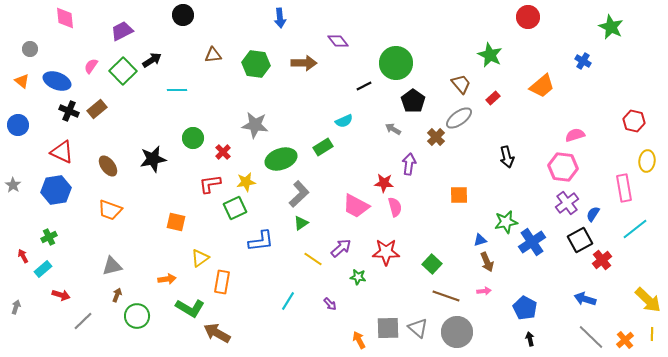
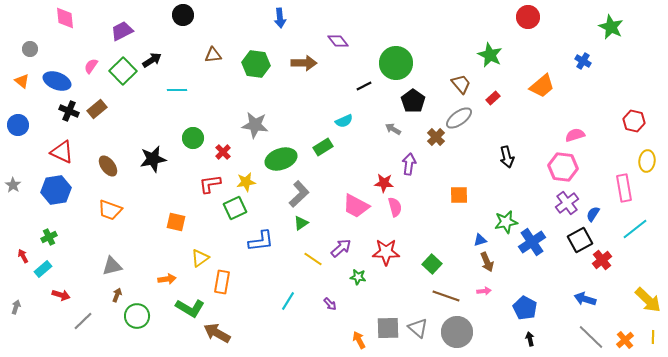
yellow line at (652, 334): moved 1 px right, 3 px down
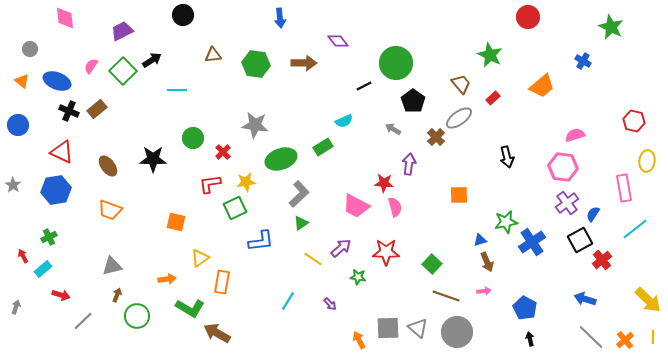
black star at (153, 159): rotated 12 degrees clockwise
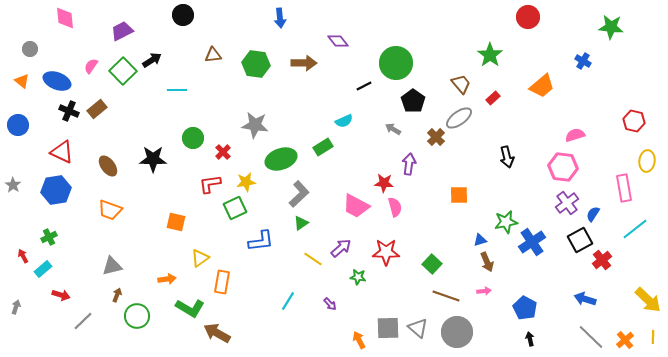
green star at (611, 27): rotated 20 degrees counterclockwise
green star at (490, 55): rotated 10 degrees clockwise
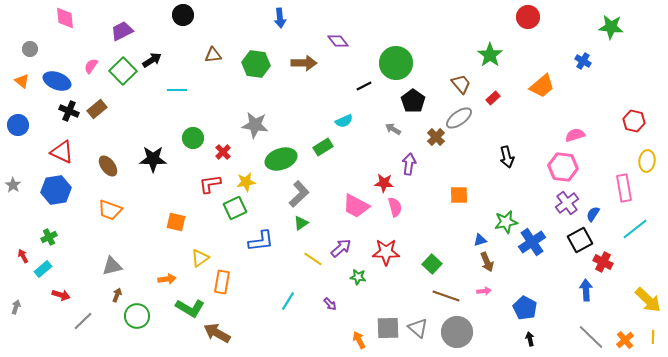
red cross at (602, 260): moved 1 px right, 2 px down; rotated 24 degrees counterclockwise
blue arrow at (585, 299): moved 1 px right, 9 px up; rotated 70 degrees clockwise
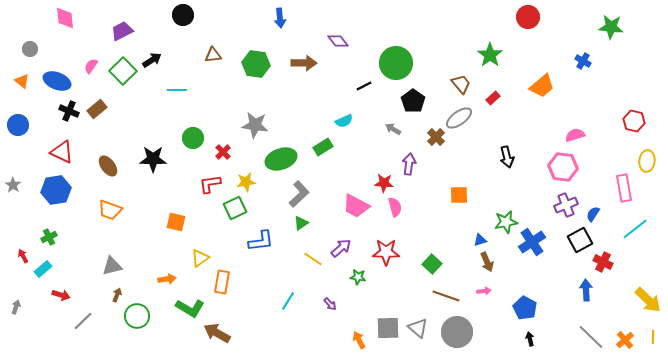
purple cross at (567, 203): moved 1 px left, 2 px down; rotated 15 degrees clockwise
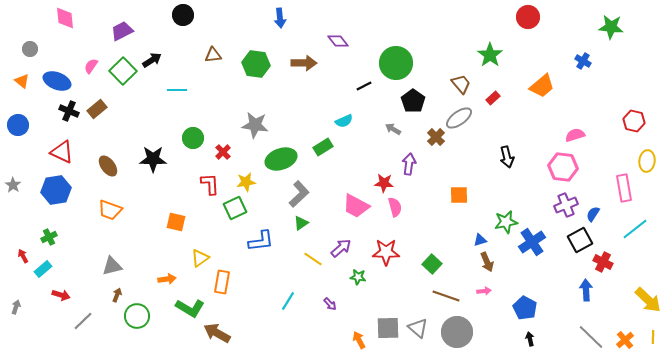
red L-shape at (210, 184): rotated 95 degrees clockwise
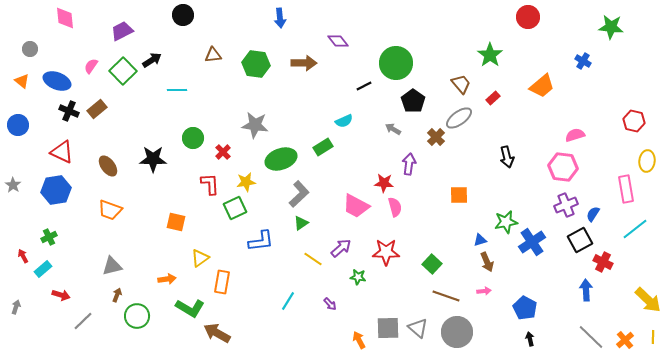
pink rectangle at (624, 188): moved 2 px right, 1 px down
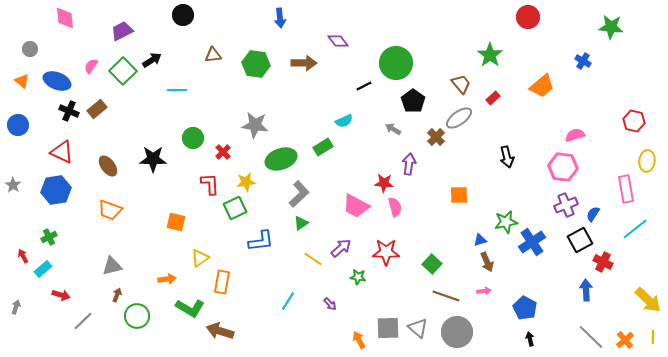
brown arrow at (217, 333): moved 3 px right, 2 px up; rotated 12 degrees counterclockwise
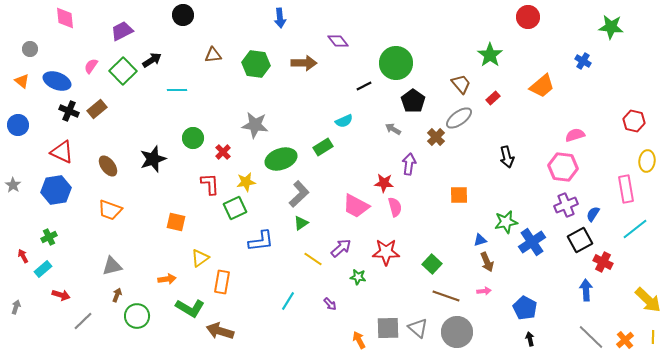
black star at (153, 159): rotated 20 degrees counterclockwise
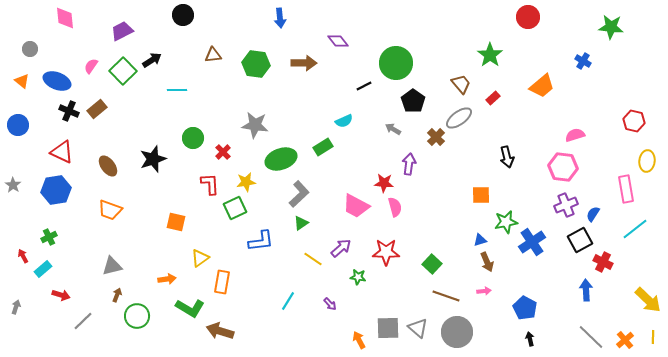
orange square at (459, 195): moved 22 px right
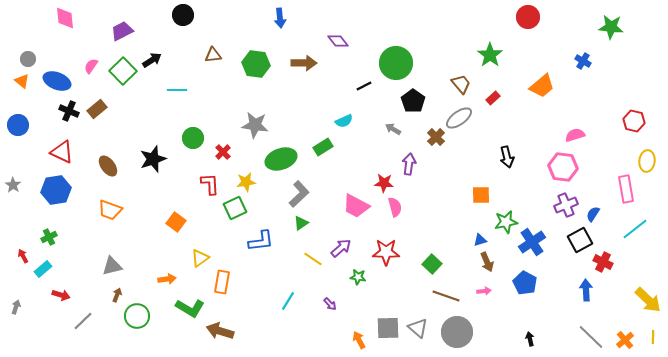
gray circle at (30, 49): moved 2 px left, 10 px down
orange square at (176, 222): rotated 24 degrees clockwise
blue pentagon at (525, 308): moved 25 px up
